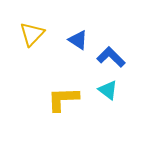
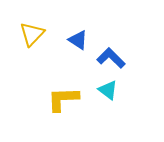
blue L-shape: moved 1 px down
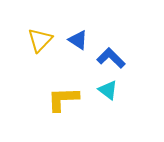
yellow triangle: moved 8 px right, 6 px down
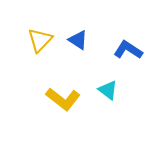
blue L-shape: moved 17 px right, 8 px up; rotated 12 degrees counterclockwise
yellow L-shape: rotated 140 degrees counterclockwise
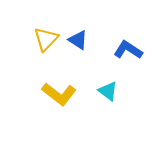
yellow triangle: moved 6 px right, 1 px up
cyan triangle: moved 1 px down
yellow L-shape: moved 4 px left, 5 px up
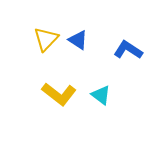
cyan triangle: moved 7 px left, 4 px down
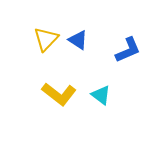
blue L-shape: rotated 124 degrees clockwise
